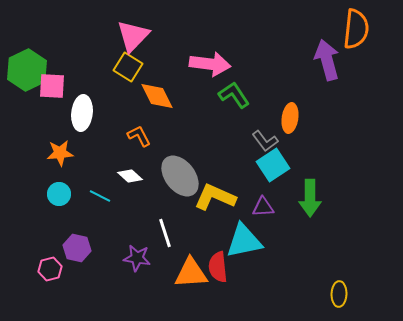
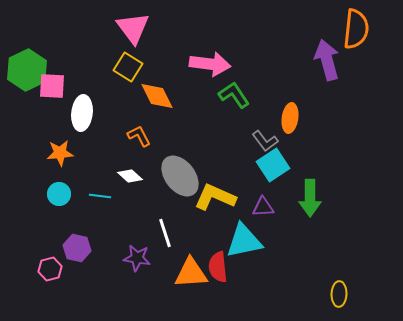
pink triangle: moved 8 px up; rotated 21 degrees counterclockwise
cyan line: rotated 20 degrees counterclockwise
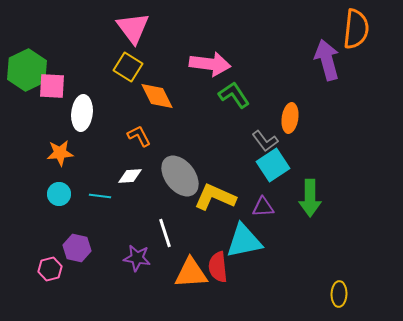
white diamond: rotated 45 degrees counterclockwise
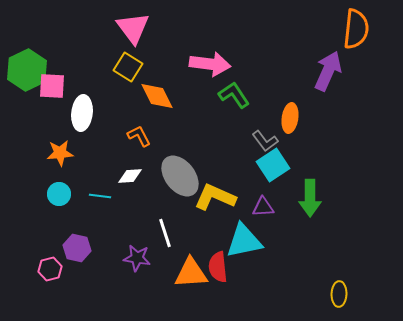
purple arrow: moved 1 px right, 11 px down; rotated 39 degrees clockwise
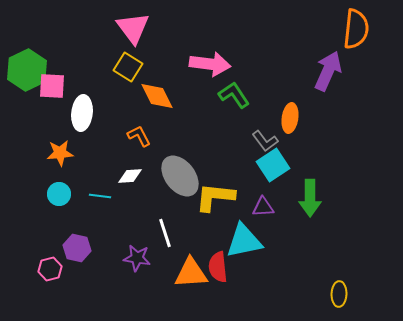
yellow L-shape: rotated 18 degrees counterclockwise
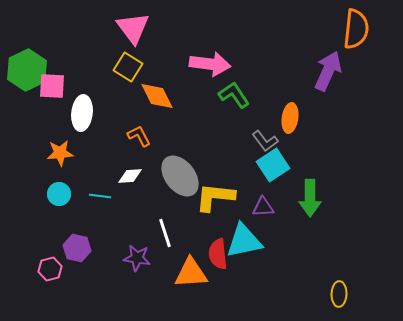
red semicircle: moved 13 px up
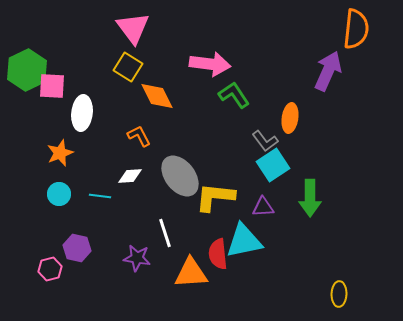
orange star: rotated 16 degrees counterclockwise
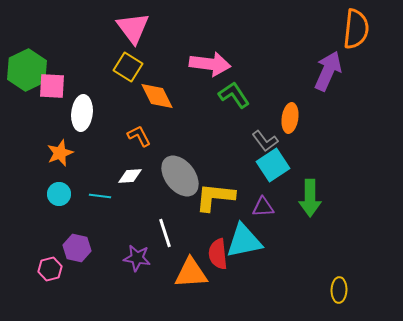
yellow ellipse: moved 4 px up
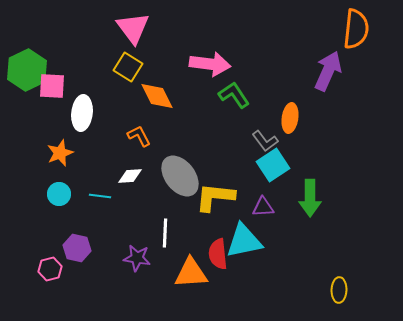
white line: rotated 20 degrees clockwise
